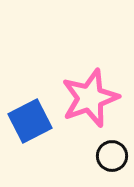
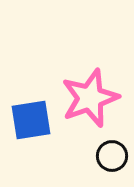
blue square: moved 1 px right, 1 px up; rotated 18 degrees clockwise
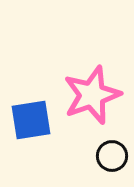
pink star: moved 2 px right, 3 px up
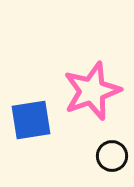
pink star: moved 4 px up
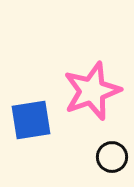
black circle: moved 1 px down
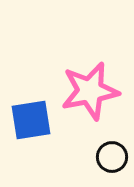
pink star: moved 2 px left; rotated 8 degrees clockwise
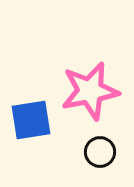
black circle: moved 12 px left, 5 px up
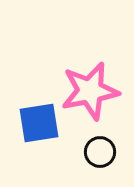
blue square: moved 8 px right, 3 px down
